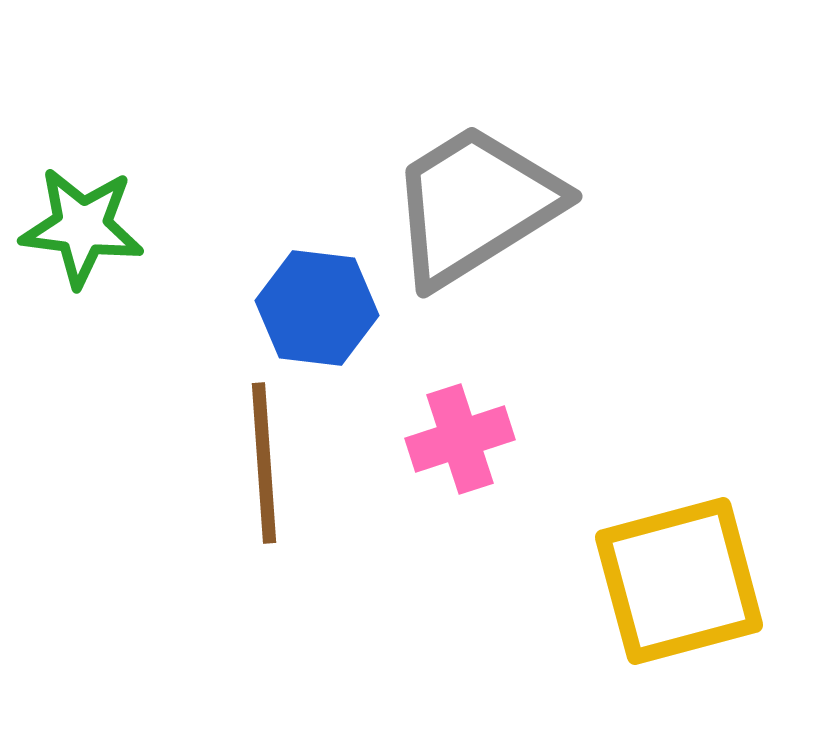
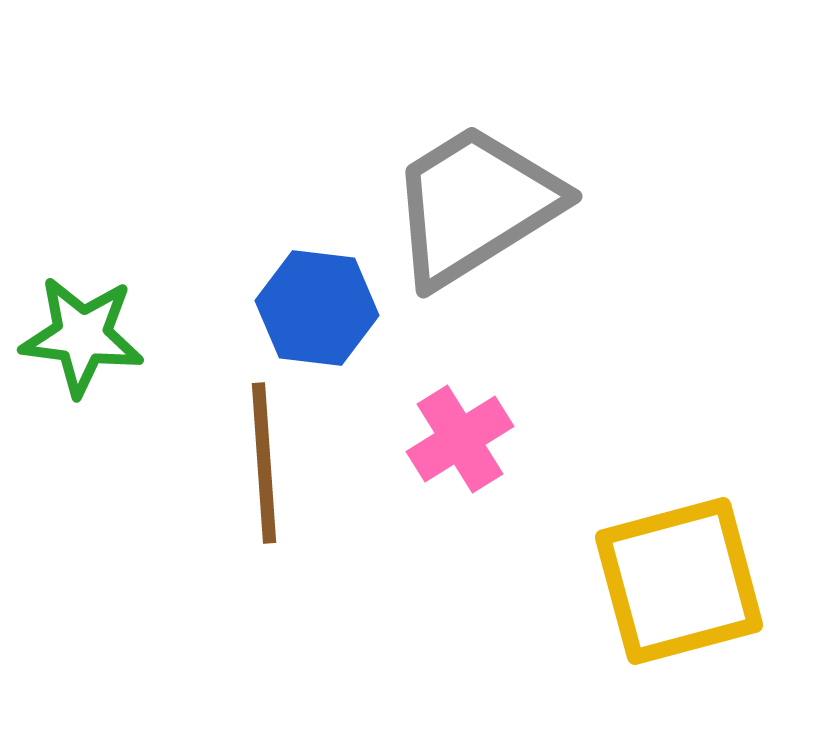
green star: moved 109 px down
pink cross: rotated 14 degrees counterclockwise
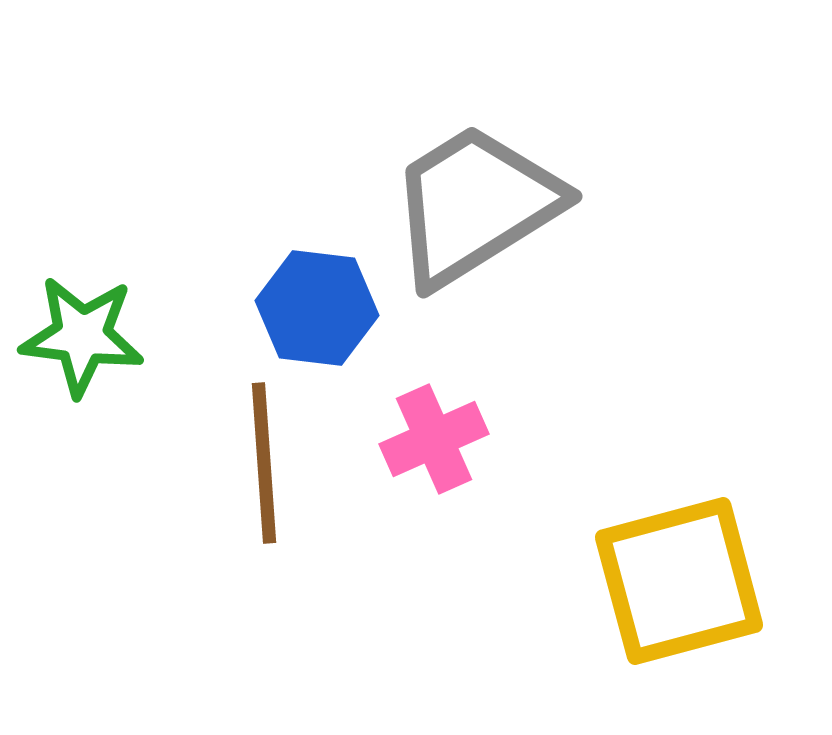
pink cross: moved 26 px left; rotated 8 degrees clockwise
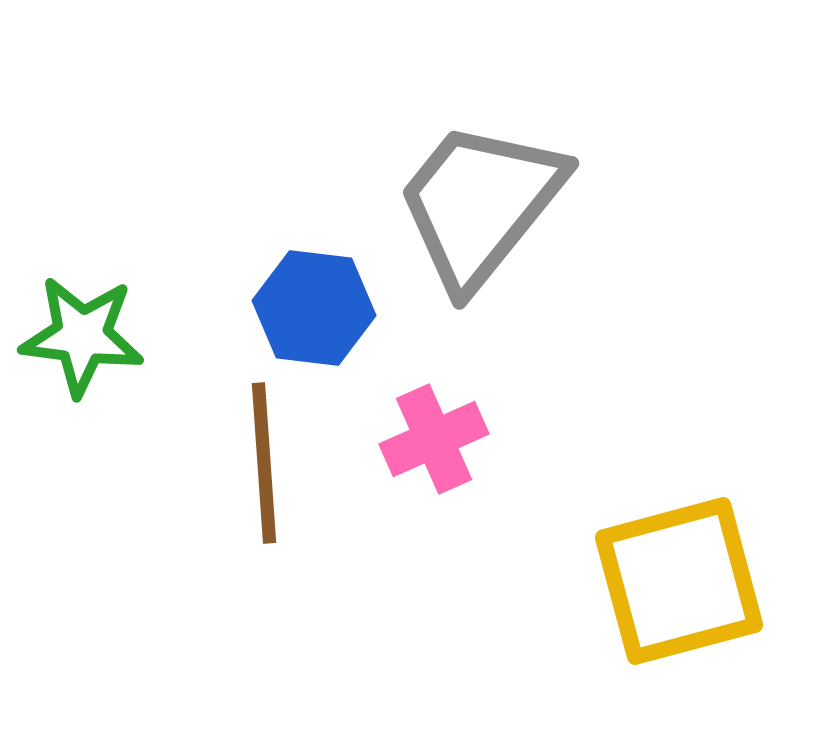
gray trapezoid: moved 5 px right, 1 px up; rotated 19 degrees counterclockwise
blue hexagon: moved 3 px left
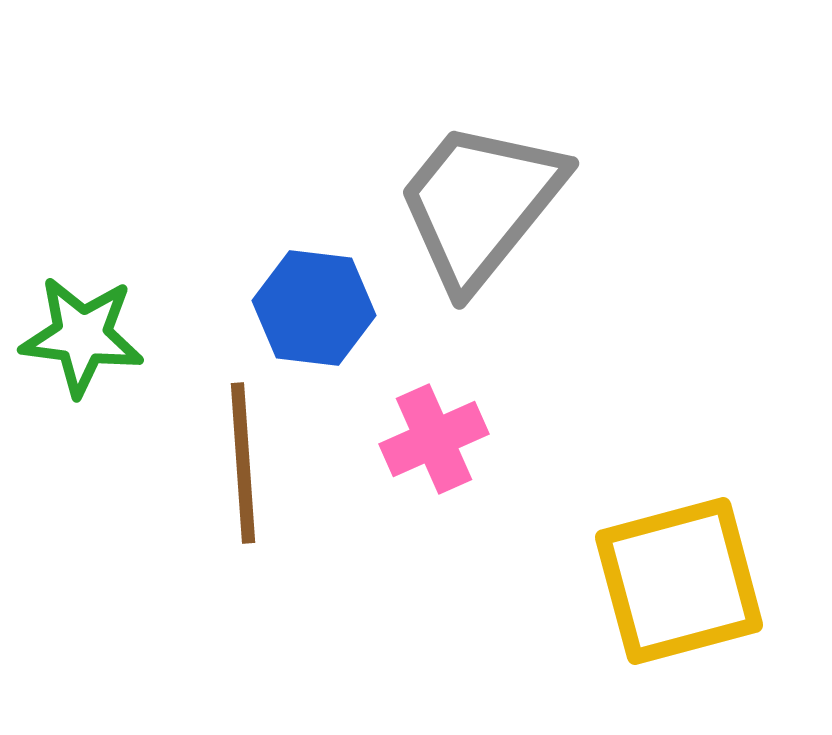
brown line: moved 21 px left
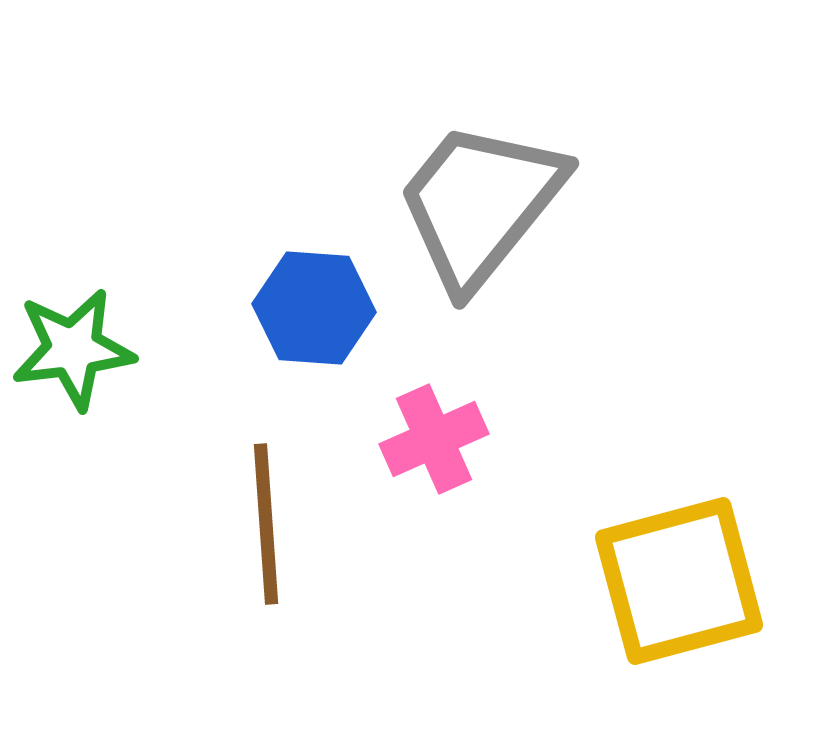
blue hexagon: rotated 3 degrees counterclockwise
green star: moved 9 px left, 13 px down; rotated 14 degrees counterclockwise
brown line: moved 23 px right, 61 px down
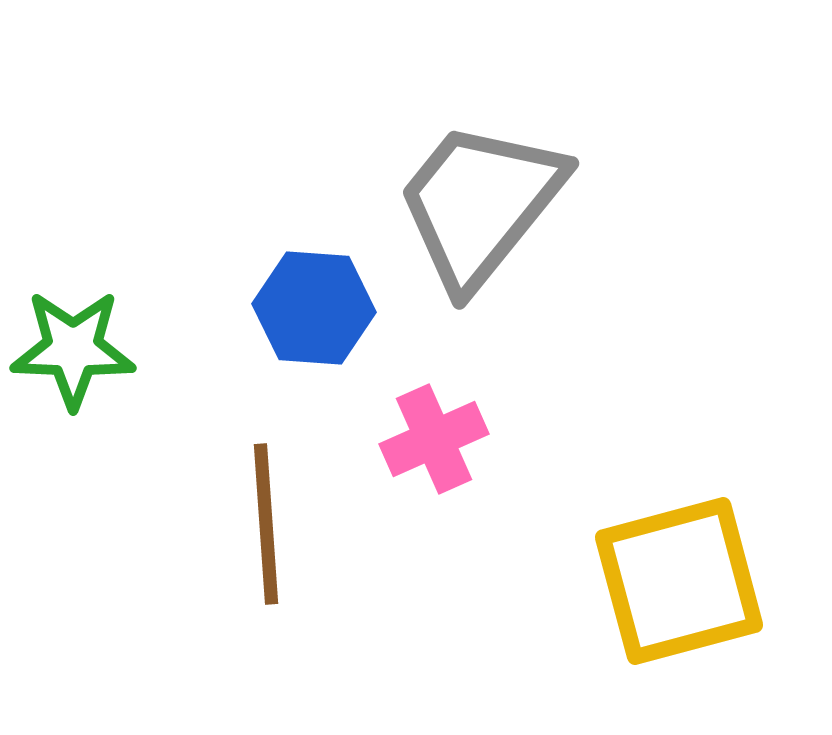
green star: rotated 9 degrees clockwise
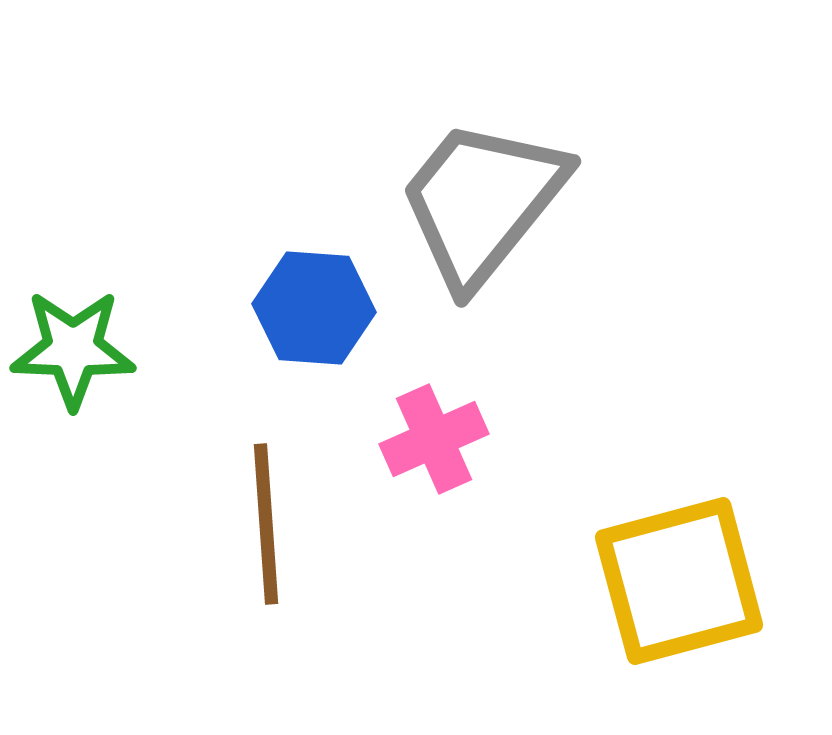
gray trapezoid: moved 2 px right, 2 px up
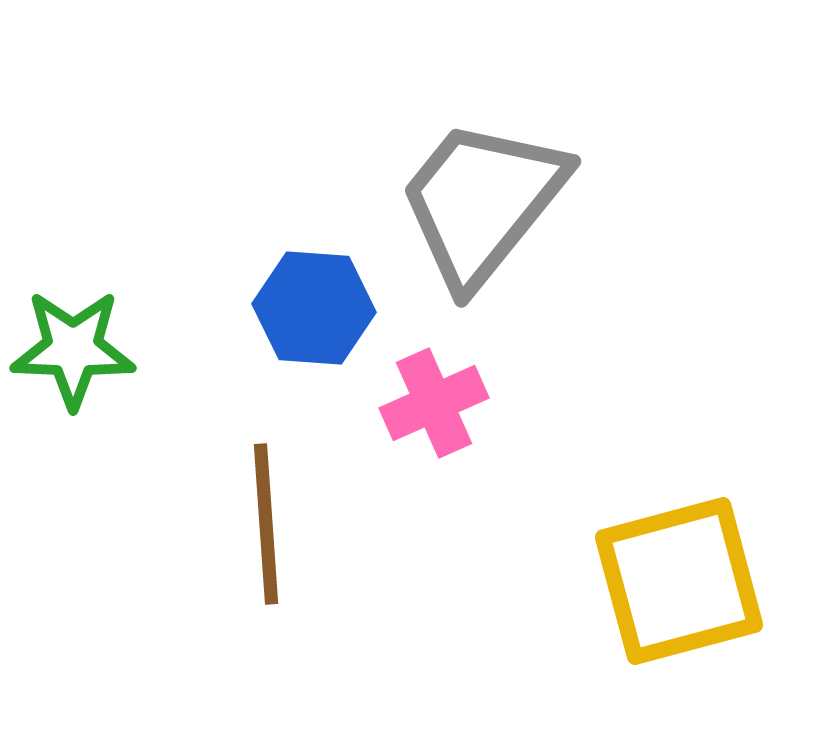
pink cross: moved 36 px up
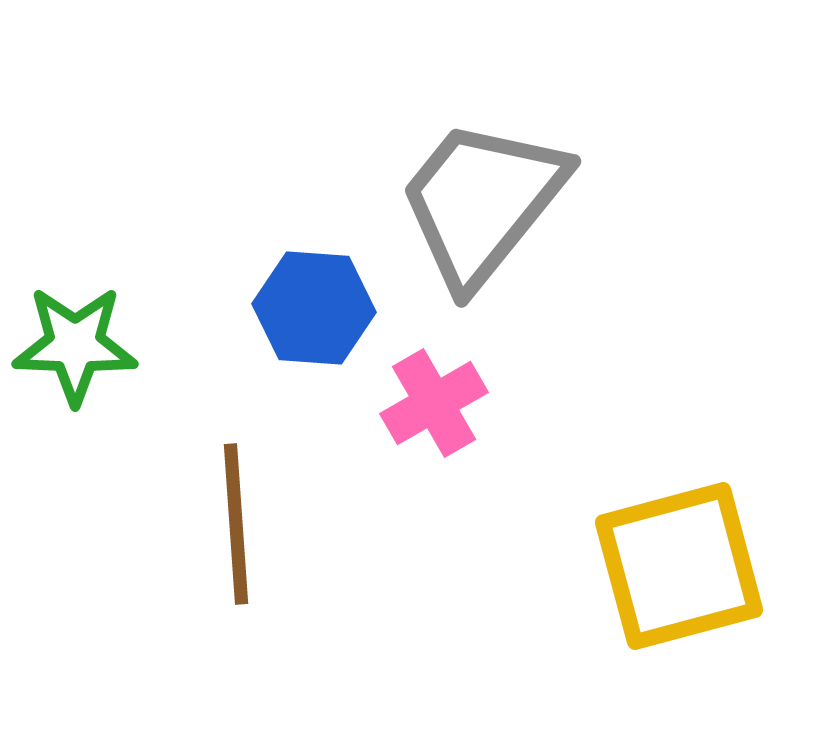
green star: moved 2 px right, 4 px up
pink cross: rotated 6 degrees counterclockwise
brown line: moved 30 px left
yellow square: moved 15 px up
